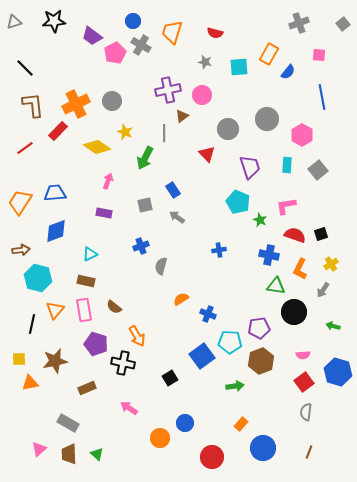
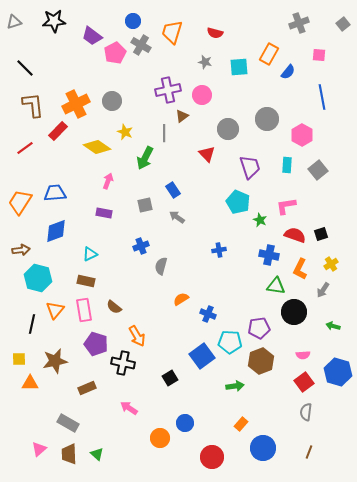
orange triangle at (30, 383): rotated 12 degrees clockwise
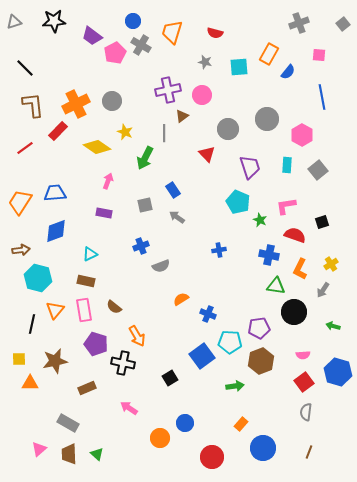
black square at (321, 234): moved 1 px right, 12 px up
gray semicircle at (161, 266): rotated 126 degrees counterclockwise
